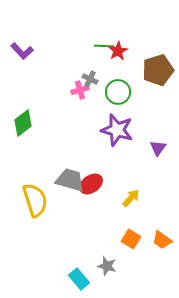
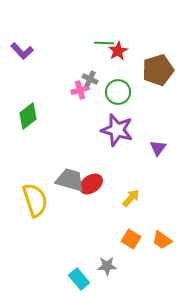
green line: moved 3 px up
green diamond: moved 5 px right, 7 px up
gray star: rotated 18 degrees counterclockwise
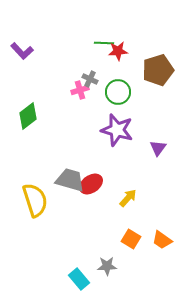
red star: rotated 24 degrees clockwise
yellow arrow: moved 3 px left
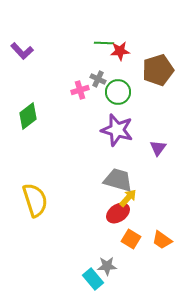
red star: moved 2 px right
gray cross: moved 8 px right
gray trapezoid: moved 48 px right
red ellipse: moved 27 px right, 29 px down
cyan rectangle: moved 14 px right
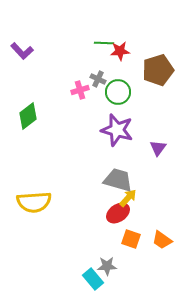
yellow semicircle: moved 1 px left, 2 px down; rotated 104 degrees clockwise
orange square: rotated 12 degrees counterclockwise
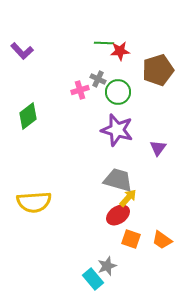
red ellipse: moved 2 px down
gray star: rotated 18 degrees counterclockwise
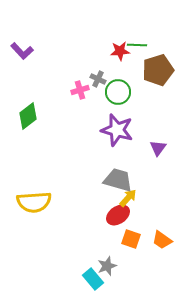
green line: moved 33 px right, 2 px down
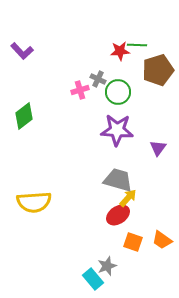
green diamond: moved 4 px left
purple star: rotated 12 degrees counterclockwise
orange square: moved 2 px right, 3 px down
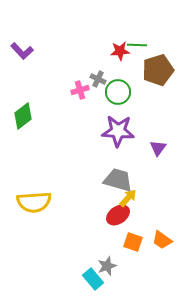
green diamond: moved 1 px left
purple star: moved 1 px right, 1 px down
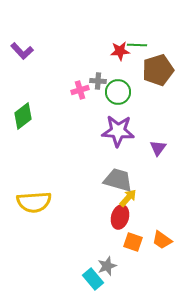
gray cross: moved 2 px down; rotated 21 degrees counterclockwise
red ellipse: moved 2 px right, 2 px down; rotated 40 degrees counterclockwise
